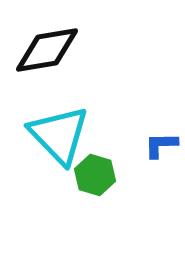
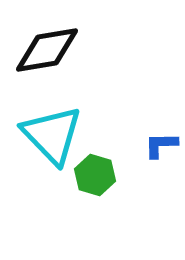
cyan triangle: moved 7 px left
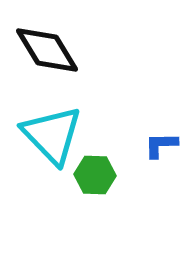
black diamond: rotated 68 degrees clockwise
green hexagon: rotated 15 degrees counterclockwise
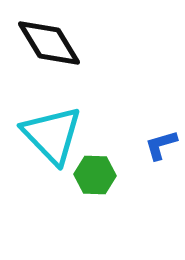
black diamond: moved 2 px right, 7 px up
blue L-shape: rotated 15 degrees counterclockwise
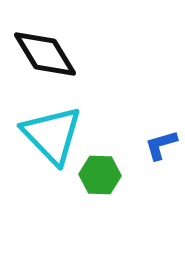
black diamond: moved 4 px left, 11 px down
green hexagon: moved 5 px right
